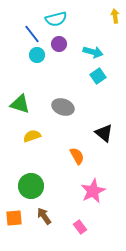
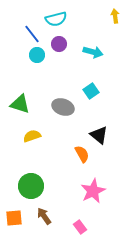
cyan square: moved 7 px left, 15 px down
black triangle: moved 5 px left, 2 px down
orange semicircle: moved 5 px right, 2 px up
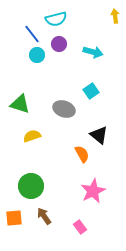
gray ellipse: moved 1 px right, 2 px down
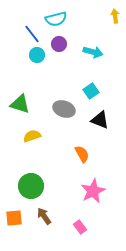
black triangle: moved 1 px right, 15 px up; rotated 18 degrees counterclockwise
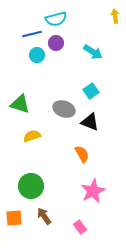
blue line: rotated 66 degrees counterclockwise
purple circle: moved 3 px left, 1 px up
cyan arrow: rotated 18 degrees clockwise
black triangle: moved 10 px left, 2 px down
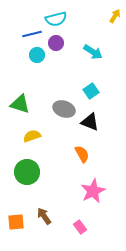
yellow arrow: rotated 40 degrees clockwise
green circle: moved 4 px left, 14 px up
orange square: moved 2 px right, 4 px down
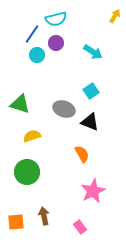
blue line: rotated 42 degrees counterclockwise
brown arrow: rotated 24 degrees clockwise
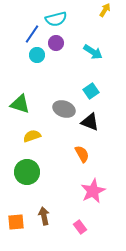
yellow arrow: moved 10 px left, 6 px up
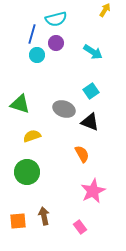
blue line: rotated 18 degrees counterclockwise
orange square: moved 2 px right, 1 px up
